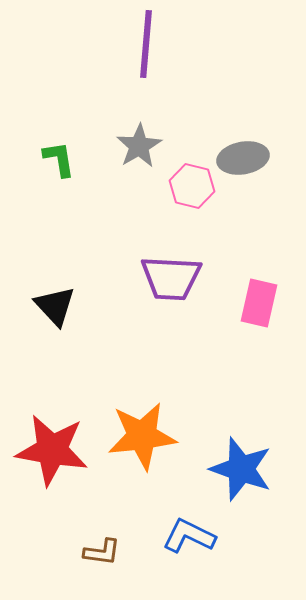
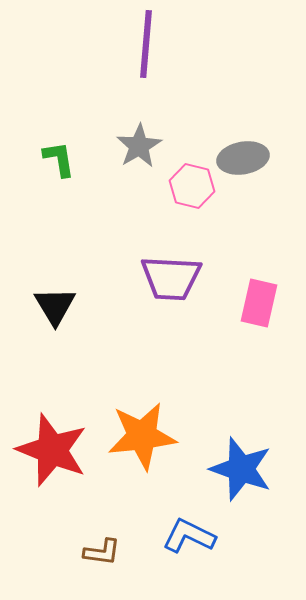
black triangle: rotated 12 degrees clockwise
red star: rotated 12 degrees clockwise
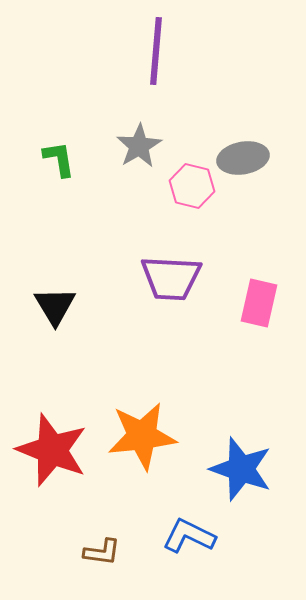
purple line: moved 10 px right, 7 px down
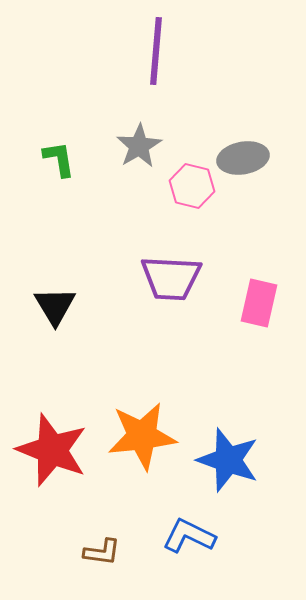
blue star: moved 13 px left, 9 px up
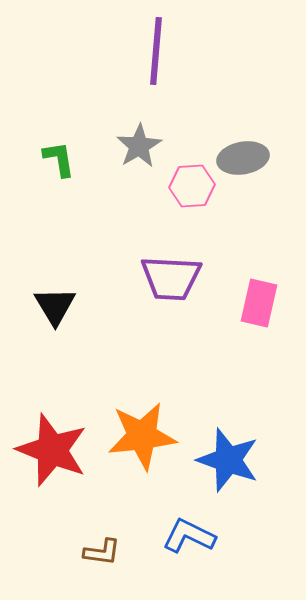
pink hexagon: rotated 18 degrees counterclockwise
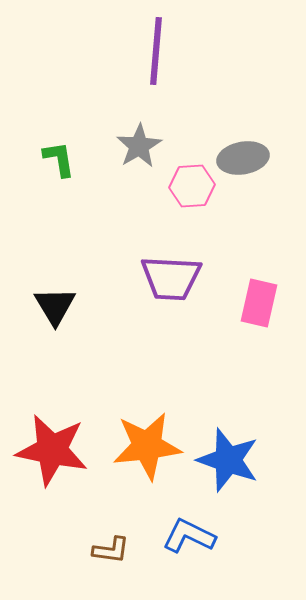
orange star: moved 5 px right, 10 px down
red star: rotated 10 degrees counterclockwise
brown L-shape: moved 9 px right, 2 px up
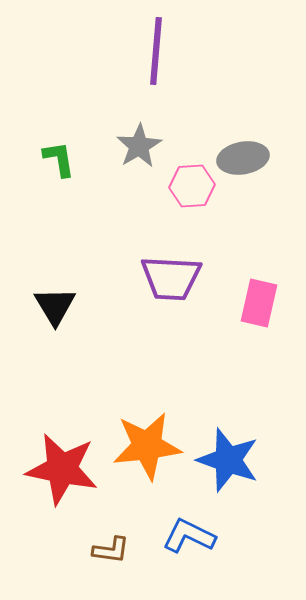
red star: moved 10 px right, 19 px down
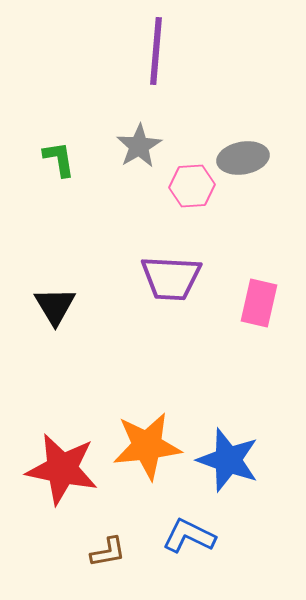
brown L-shape: moved 3 px left, 2 px down; rotated 18 degrees counterclockwise
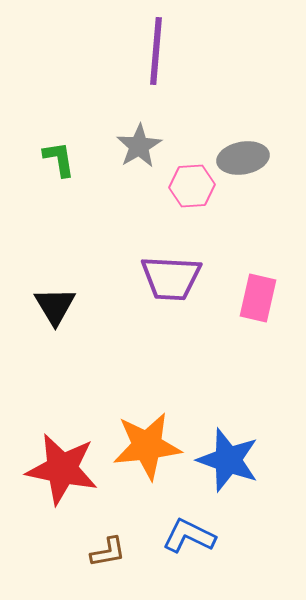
pink rectangle: moved 1 px left, 5 px up
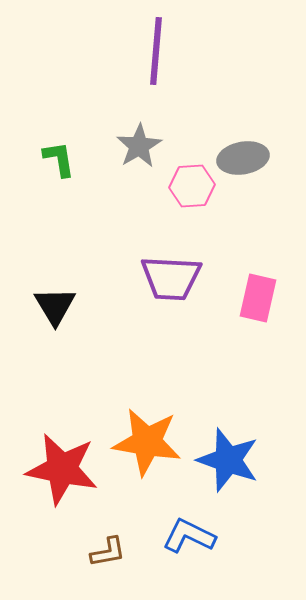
orange star: moved 4 px up; rotated 16 degrees clockwise
